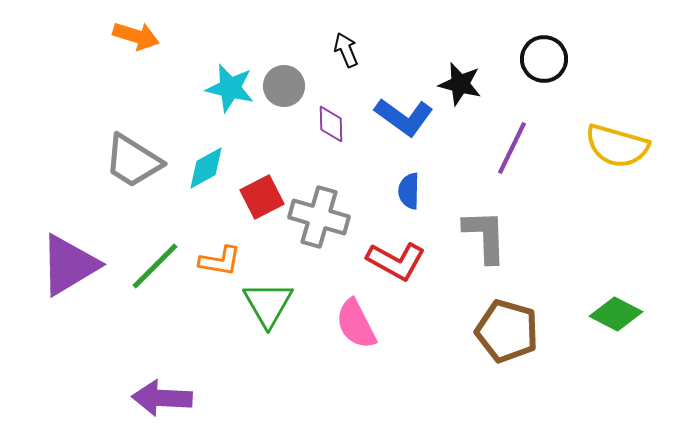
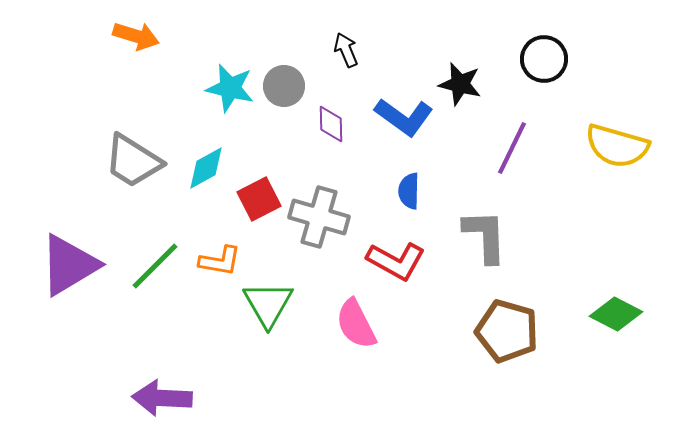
red square: moved 3 px left, 2 px down
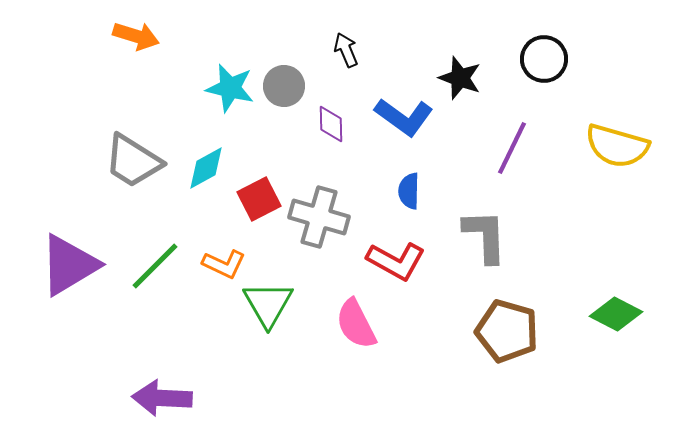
black star: moved 6 px up; rotated 6 degrees clockwise
orange L-shape: moved 4 px right, 3 px down; rotated 15 degrees clockwise
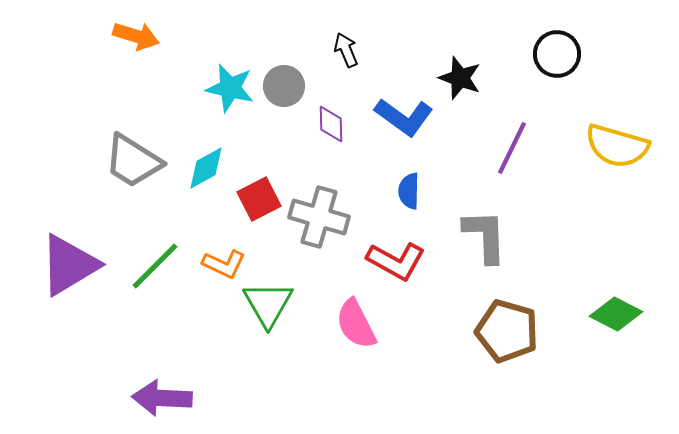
black circle: moved 13 px right, 5 px up
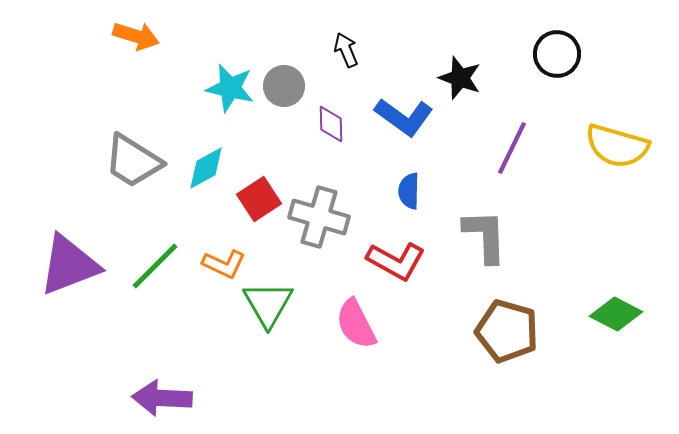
red square: rotated 6 degrees counterclockwise
purple triangle: rotated 10 degrees clockwise
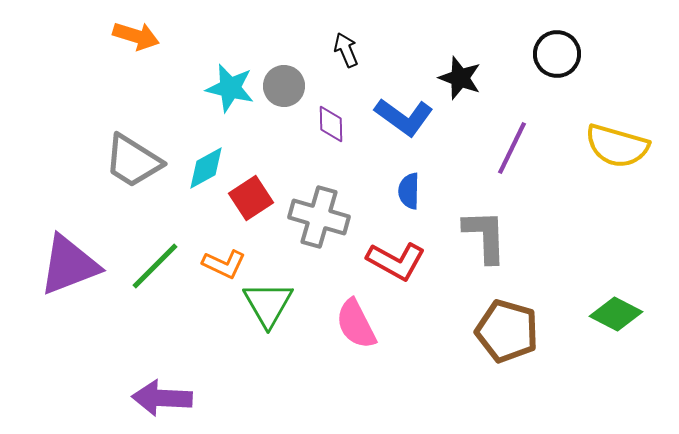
red square: moved 8 px left, 1 px up
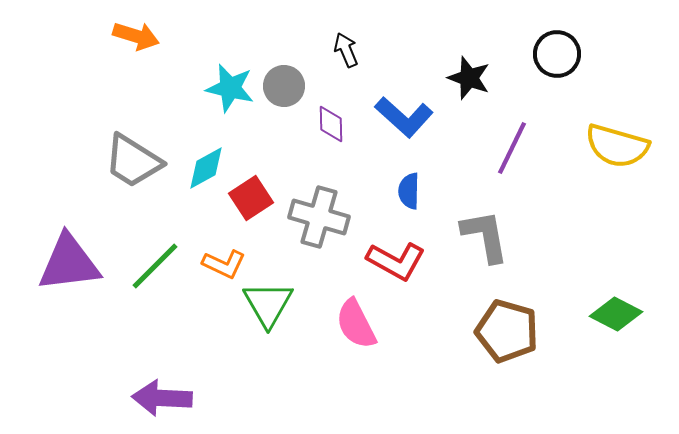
black star: moved 9 px right
blue L-shape: rotated 6 degrees clockwise
gray L-shape: rotated 8 degrees counterclockwise
purple triangle: moved 2 px up; rotated 14 degrees clockwise
